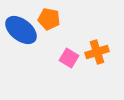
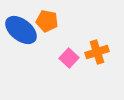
orange pentagon: moved 2 px left, 2 px down
pink square: rotated 12 degrees clockwise
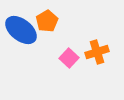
orange pentagon: rotated 30 degrees clockwise
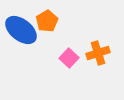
orange cross: moved 1 px right, 1 px down
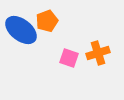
orange pentagon: rotated 10 degrees clockwise
pink square: rotated 24 degrees counterclockwise
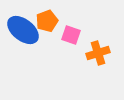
blue ellipse: moved 2 px right
pink square: moved 2 px right, 23 px up
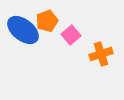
pink square: rotated 30 degrees clockwise
orange cross: moved 3 px right, 1 px down
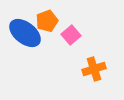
blue ellipse: moved 2 px right, 3 px down
orange cross: moved 7 px left, 15 px down
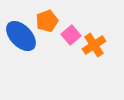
blue ellipse: moved 4 px left, 3 px down; rotated 8 degrees clockwise
orange cross: moved 24 px up; rotated 15 degrees counterclockwise
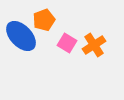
orange pentagon: moved 3 px left, 1 px up
pink square: moved 4 px left, 8 px down; rotated 18 degrees counterclockwise
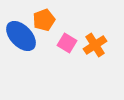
orange cross: moved 1 px right
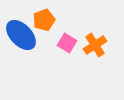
blue ellipse: moved 1 px up
